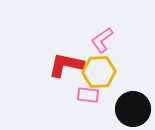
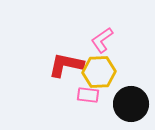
black circle: moved 2 px left, 5 px up
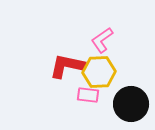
red L-shape: moved 1 px right, 1 px down
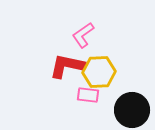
pink L-shape: moved 19 px left, 5 px up
black circle: moved 1 px right, 6 px down
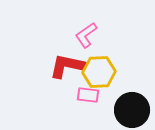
pink L-shape: moved 3 px right
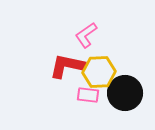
black circle: moved 7 px left, 17 px up
